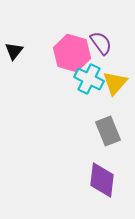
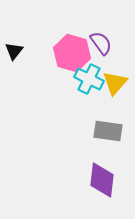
gray rectangle: rotated 60 degrees counterclockwise
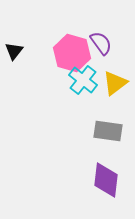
cyan cross: moved 6 px left, 1 px down; rotated 12 degrees clockwise
yellow triangle: rotated 12 degrees clockwise
purple diamond: moved 4 px right
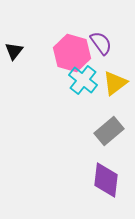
gray rectangle: moved 1 px right; rotated 48 degrees counterclockwise
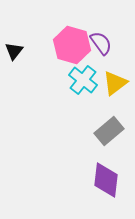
pink hexagon: moved 8 px up
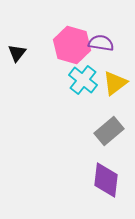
purple semicircle: rotated 45 degrees counterclockwise
black triangle: moved 3 px right, 2 px down
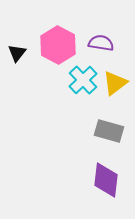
pink hexagon: moved 14 px left; rotated 12 degrees clockwise
cyan cross: rotated 8 degrees clockwise
gray rectangle: rotated 56 degrees clockwise
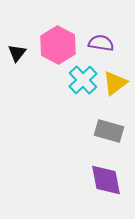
purple diamond: rotated 18 degrees counterclockwise
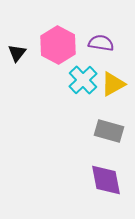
yellow triangle: moved 2 px left, 1 px down; rotated 8 degrees clockwise
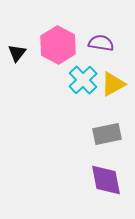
gray rectangle: moved 2 px left, 3 px down; rotated 28 degrees counterclockwise
